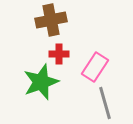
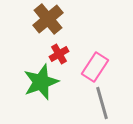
brown cross: moved 3 px left, 1 px up; rotated 28 degrees counterclockwise
red cross: rotated 30 degrees counterclockwise
gray line: moved 3 px left
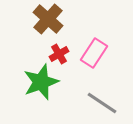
brown cross: rotated 8 degrees counterclockwise
pink rectangle: moved 1 px left, 14 px up
gray line: rotated 40 degrees counterclockwise
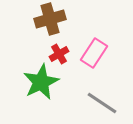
brown cross: moved 2 px right; rotated 32 degrees clockwise
green star: rotated 6 degrees counterclockwise
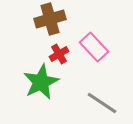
pink rectangle: moved 6 px up; rotated 76 degrees counterclockwise
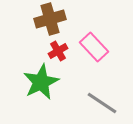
red cross: moved 1 px left, 3 px up
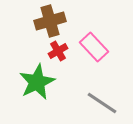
brown cross: moved 2 px down
green star: moved 4 px left
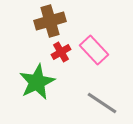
pink rectangle: moved 3 px down
red cross: moved 3 px right, 1 px down
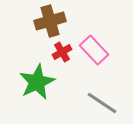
red cross: moved 1 px right
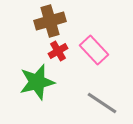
red cross: moved 4 px left, 1 px up
green star: rotated 12 degrees clockwise
